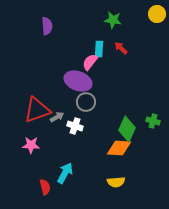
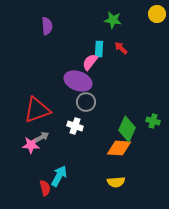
gray arrow: moved 15 px left, 20 px down
cyan arrow: moved 6 px left, 3 px down
red semicircle: moved 1 px down
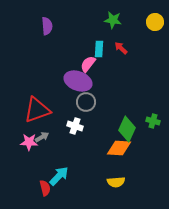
yellow circle: moved 2 px left, 8 px down
pink semicircle: moved 2 px left, 2 px down
pink star: moved 2 px left, 3 px up
cyan arrow: rotated 15 degrees clockwise
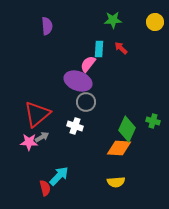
green star: rotated 12 degrees counterclockwise
red triangle: moved 4 px down; rotated 20 degrees counterclockwise
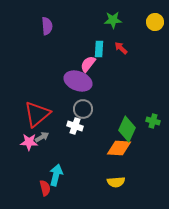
gray circle: moved 3 px left, 7 px down
cyan arrow: moved 3 px left, 1 px up; rotated 30 degrees counterclockwise
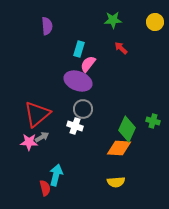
cyan rectangle: moved 20 px left; rotated 14 degrees clockwise
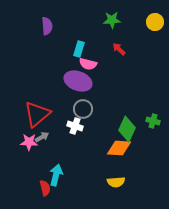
green star: moved 1 px left
red arrow: moved 2 px left, 1 px down
pink semicircle: rotated 114 degrees counterclockwise
